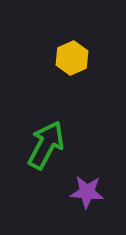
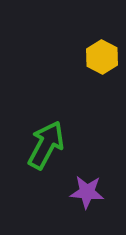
yellow hexagon: moved 30 px right, 1 px up; rotated 8 degrees counterclockwise
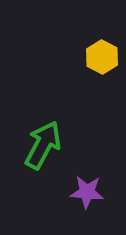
green arrow: moved 3 px left
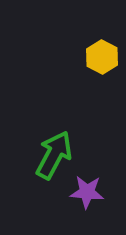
green arrow: moved 11 px right, 10 px down
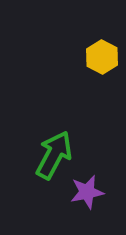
purple star: rotated 16 degrees counterclockwise
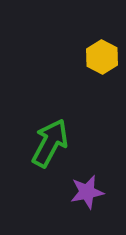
green arrow: moved 4 px left, 12 px up
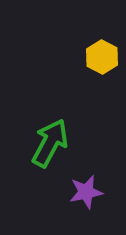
purple star: moved 1 px left
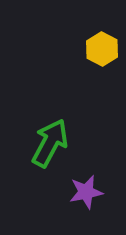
yellow hexagon: moved 8 px up
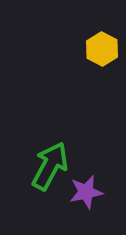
green arrow: moved 23 px down
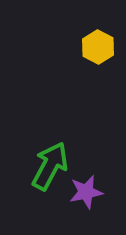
yellow hexagon: moved 4 px left, 2 px up
